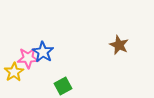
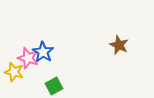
pink star: rotated 20 degrees clockwise
yellow star: rotated 24 degrees counterclockwise
green square: moved 9 px left
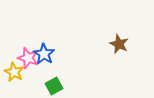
brown star: moved 1 px up
blue star: moved 1 px right, 2 px down
yellow star: rotated 12 degrees clockwise
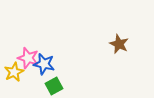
blue star: moved 10 px down; rotated 20 degrees counterclockwise
yellow star: rotated 18 degrees clockwise
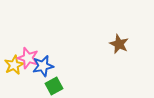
blue star: moved 1 px left, 2 px down; rotated 25 degrees counterclockwise
yellow star: moved 7 px up
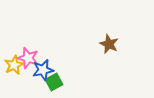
brown star: moved 10 px left
blue star: moved 4 px down
green square: moved 4 px up
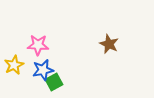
pink star: moved 10 px right, 13 px up; rotated 15 degrees counterclockwise
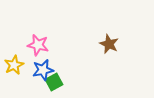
pink star: rotated 10 degrees clockwise
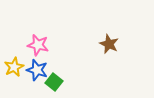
yellow star: moved 2 px down
blue star: moved 6 px left; rotated 30 degrees clockwise
green square: rotated 24 degrees counterclockwise
